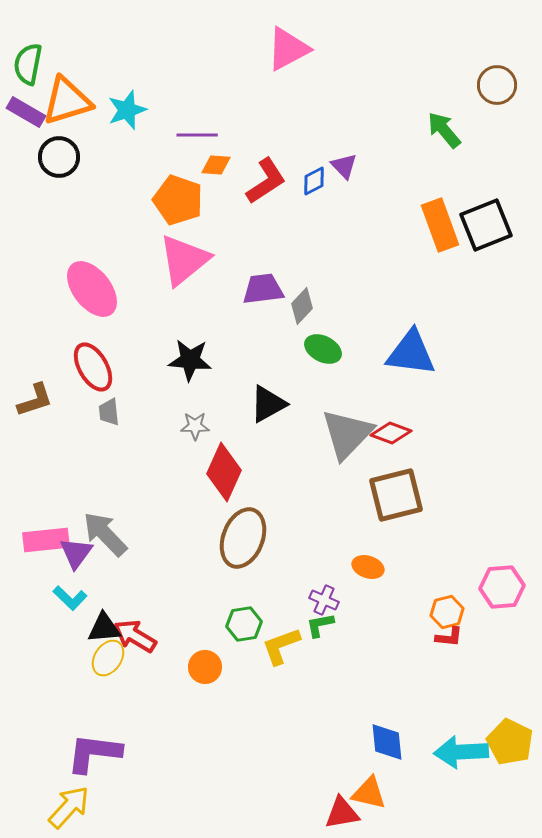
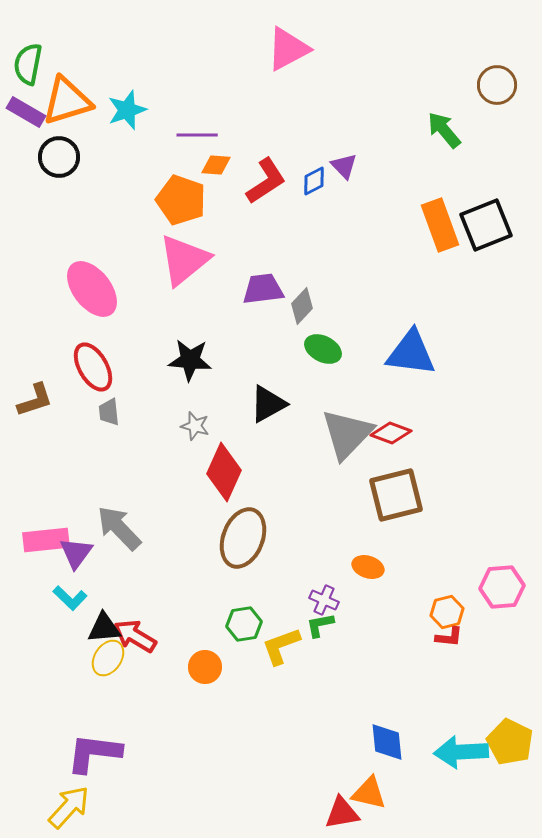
orange pentagon at (178, 200): moved 3 px right
gray star at (195, 426): rotated 16 degrees clockwise
gray arrow at (105, 534): moved 14 px right, 6 px up
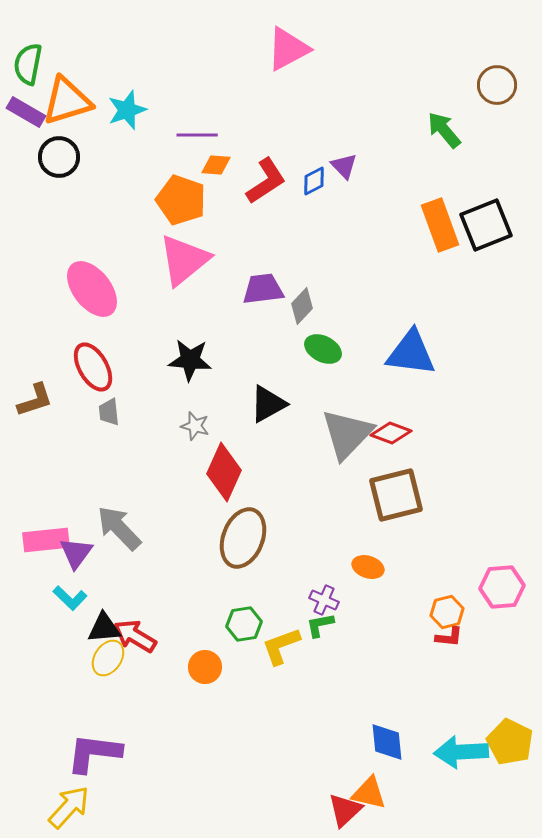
red triangle at (342, 813): moved 3 px right, 3 px up; rotated 33 degrees counterclockwise
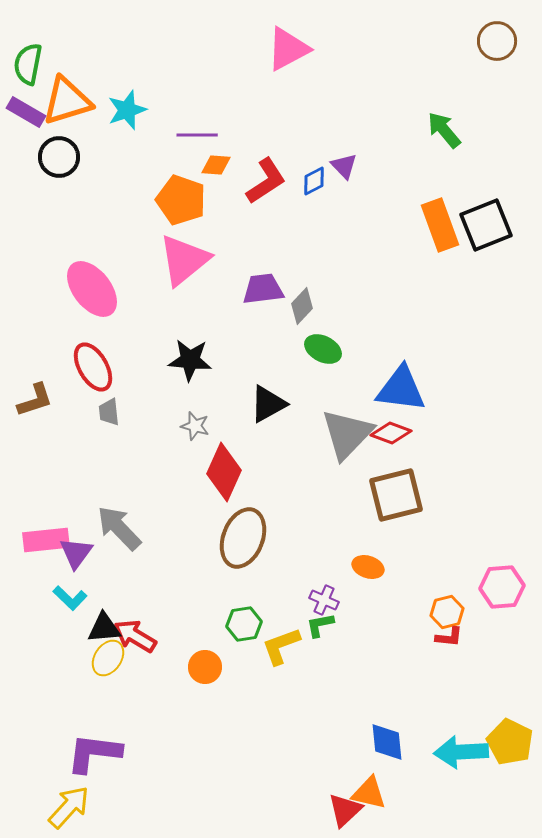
brown circle at (497, 85): moved 44 px up
blue triangle at (411, 353): moved 10 px left, 36 px down
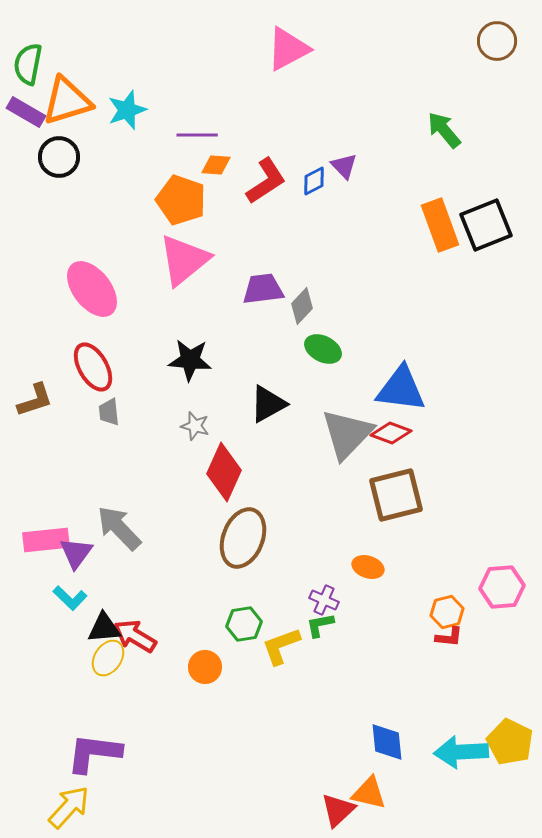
red triangle at (345, 810): moved 7 px left
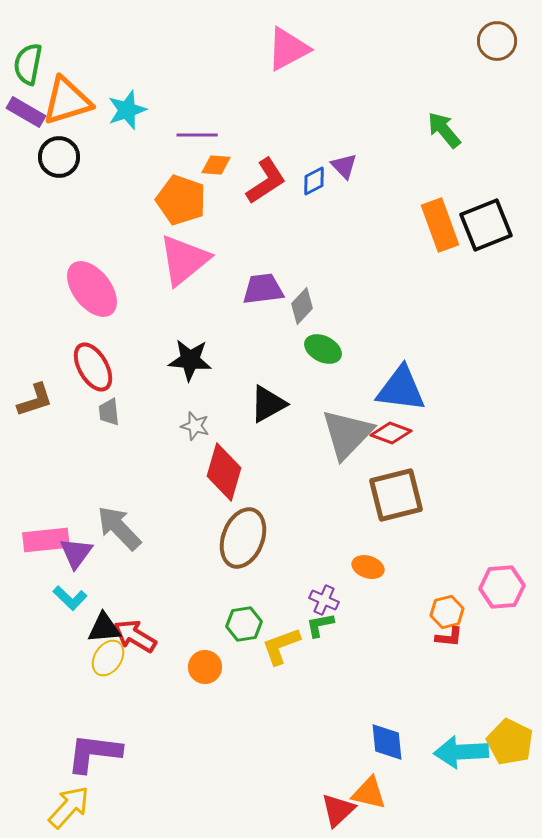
red diamond at (224, 472): rotated 8 degrees counterclockwise
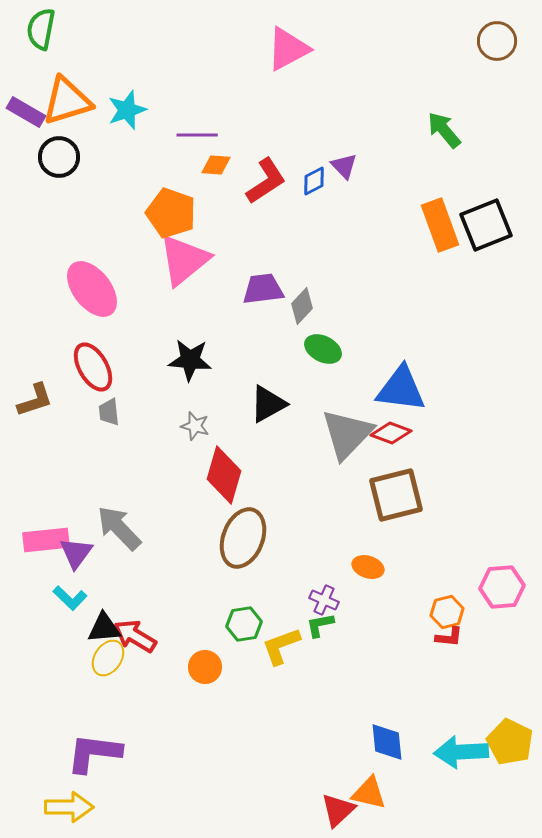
green semicircle at (28, 64): moved 13 px right, 35 px up
orange pentagon at (181, 200): moved 10 px left, 13 px down
red diamond at (224, 472): moved 3 px down
yellow arrow at (69, 807): rotated 48 degrees clockwise
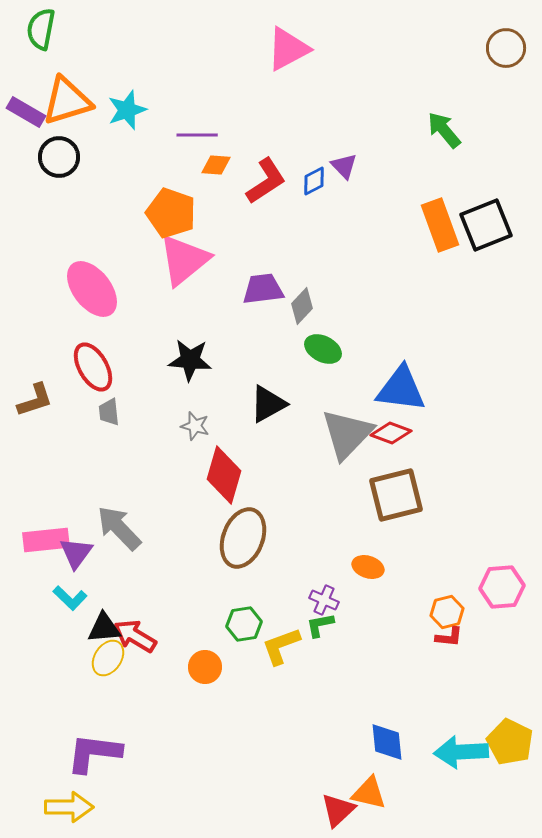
brown circle at (497, 41): moved 9 px right, 7 px down
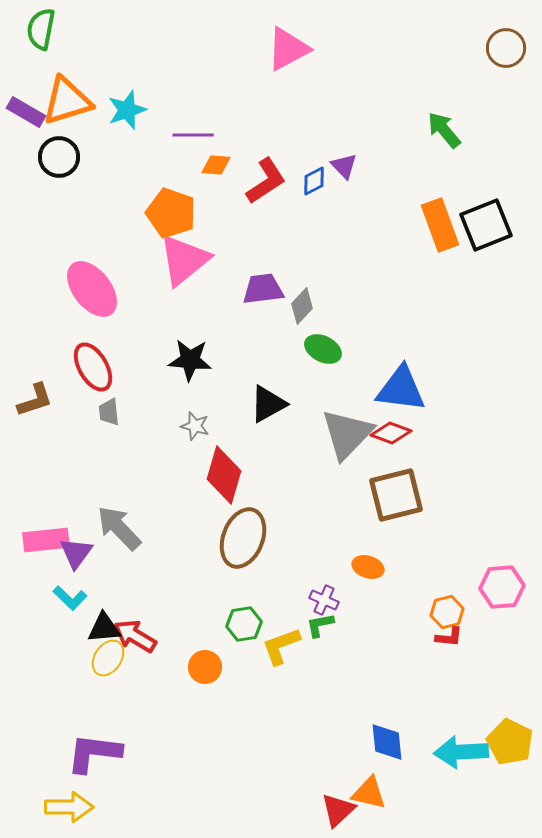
purple line at (197, 135): moved 4 px left
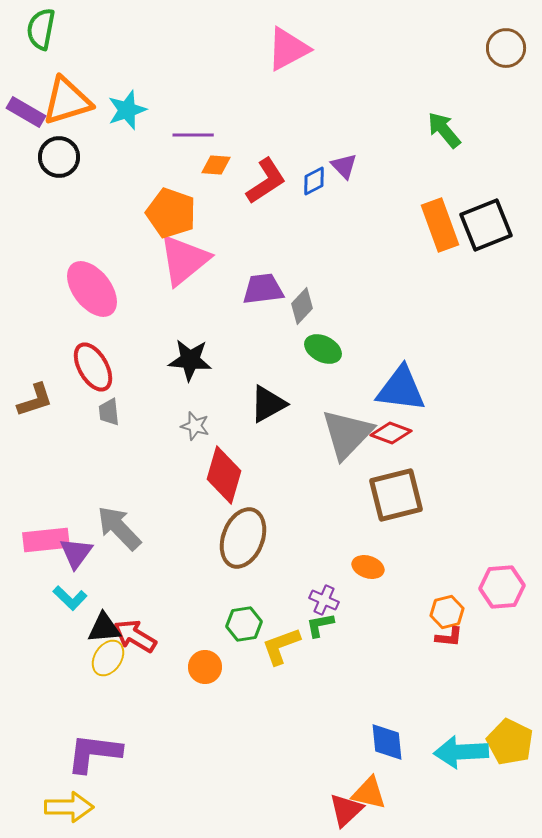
red triangle at (338, 810): moved 8 px right
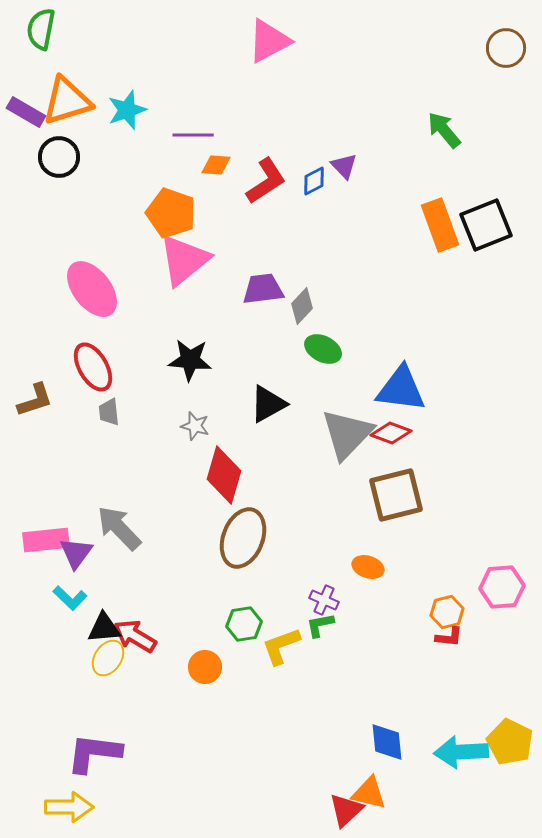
pink triangle at (288, 49): moved 19 px left, 8 px up
